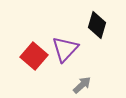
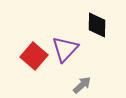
black diamond: rotated 16 degrees counterclockwise
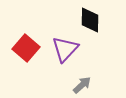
black diamond: moved 7 px left, 5 px up
red square: moved 8 px left, 8 px up
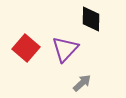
black diamond: moved 1 px right, 1 px up
gray arrow: moved 2 px up
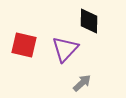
black diamond: moved 2 px left, 2 px down
red square: moved 2 px left, 3 px up; rotated 28 degrees counterclockwise
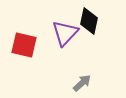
black diamond: rotated 12 degrees clockwise
purple triangle: moved 16 px up
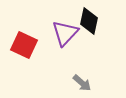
red square: rotated 12 degrees clockwise
gray arrow: rotated 84 degrees clockwise
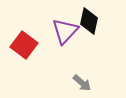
purple triangle: moved 2 px up
red square: rotated 12 degrees clockwise
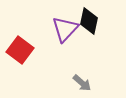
purple triangle: moved 2 px up
red square: moved 4 px left, 5 px down
